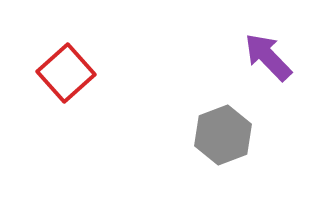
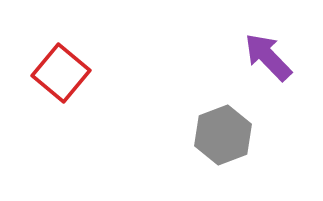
red square: moved 5 px left; rotated 8 degrees counterclockwise
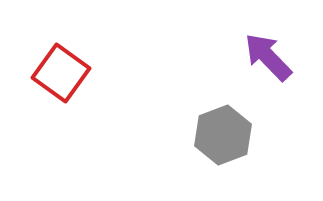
red square: rotated 4 degrees counterclockwise
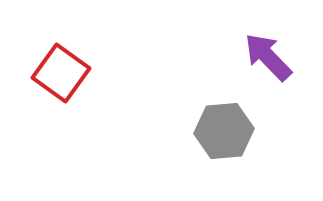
gray hexagon: moved 1 px right, 4 px up; rotated 16 degrees clockwise
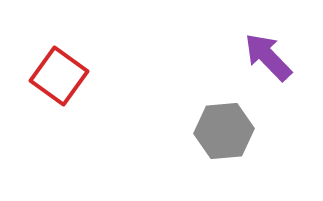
red square: moved 2 px left, 3 px down
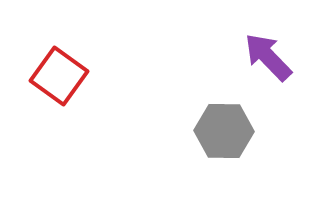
gray hexagon: rotated 6 degrees clockwise
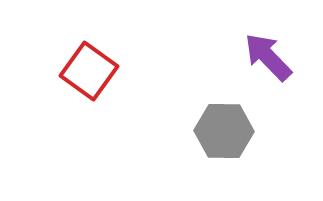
red square: moved 30 px right, 5 px up
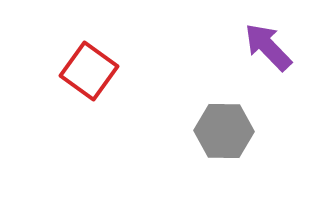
purple arrow: moved 10 px up
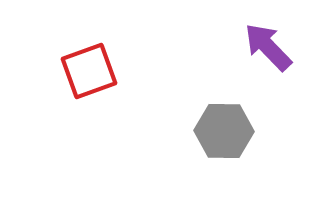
red square: rotated 34 degrees clockwise
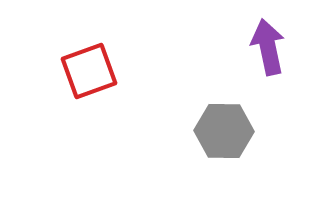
purple arrow: rotated 32 degrees clockwise
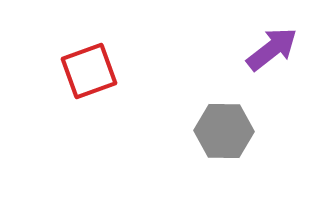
purple arrow: moved 4 px right, 2 px down; rotated 64 degrees clockwise
